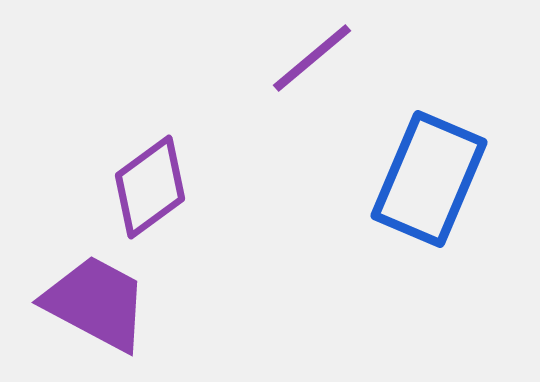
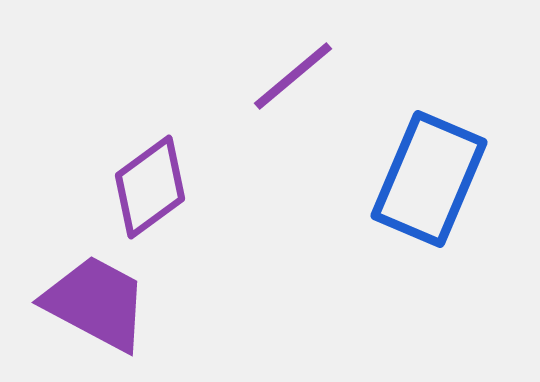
purple line: moved 19 px left, 18 px down
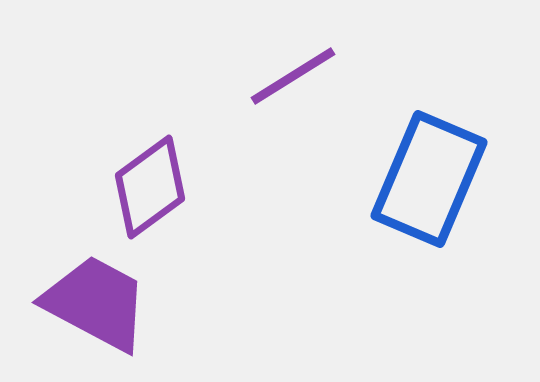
purple line: rotated 8 degrees clockwise
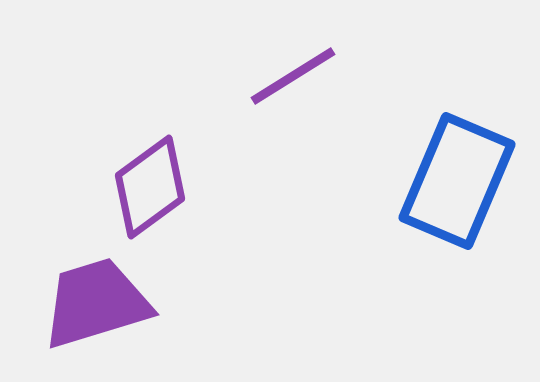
blue rectangle: moved 28 px right, 2 px down
purple trapezoid: rotated 45 degrees counterclockwise
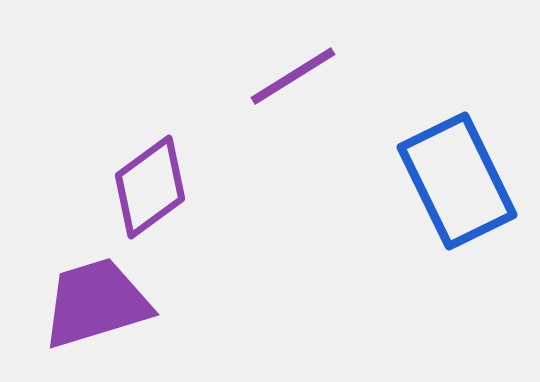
blue rectangle: rotated 49 degrees counterclockwise
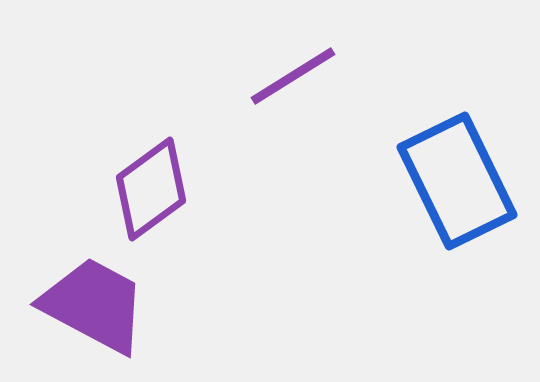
purple diamond: moved 1 px right, 2 px down
purple trapezoid: moved 2 px left, 2 px down; rotated 45 degrees clockwise
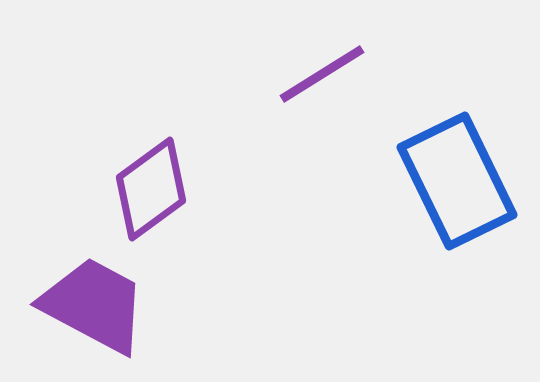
purple line: moved 29 px right, 2 px up
